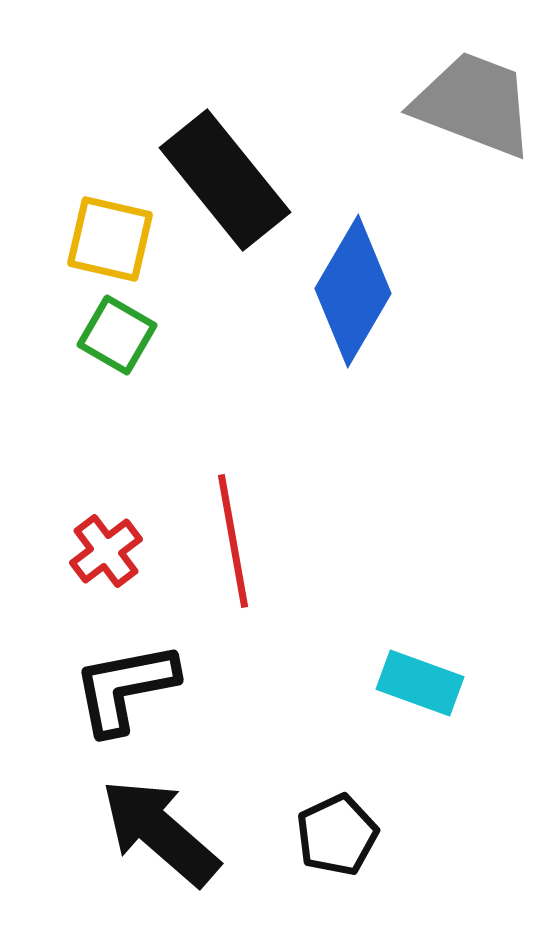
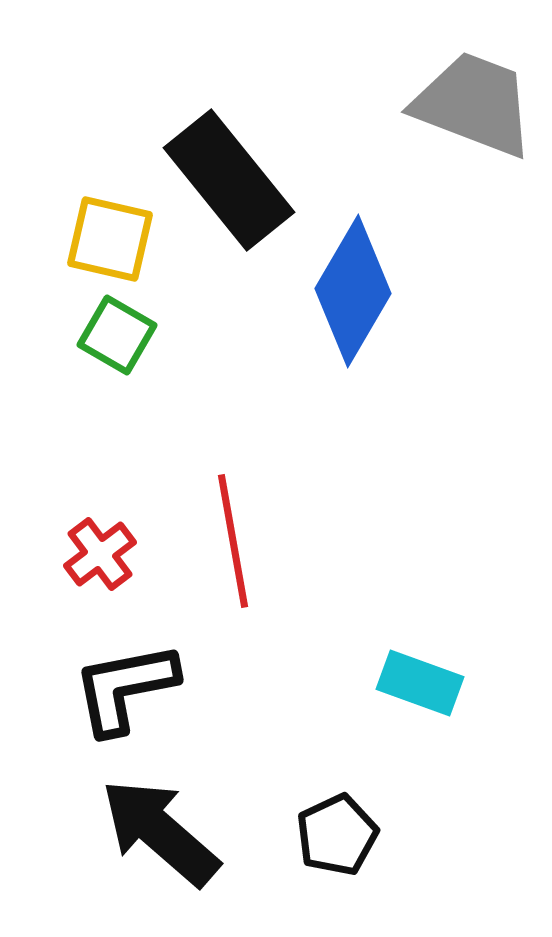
black rectangle: moved 4 px right
red cross: moved 6 px left, 3 px down
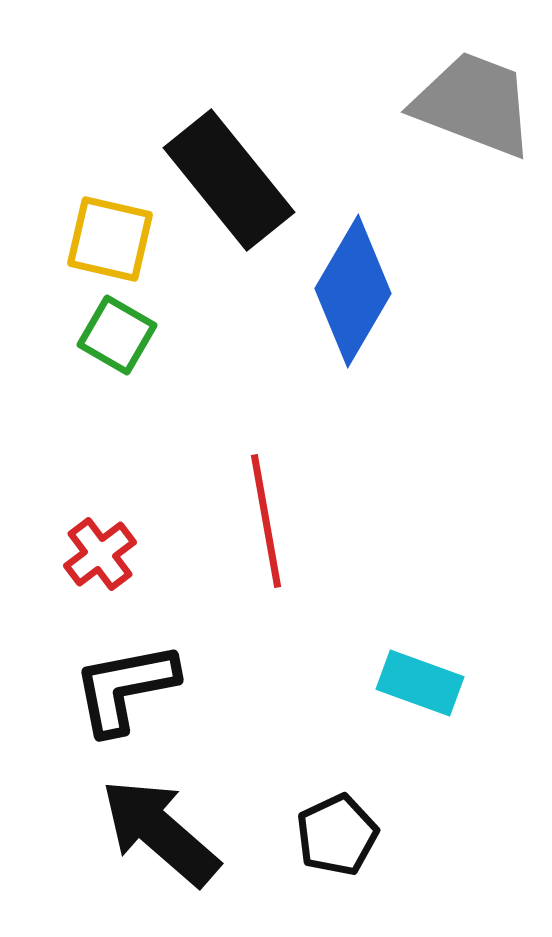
red line: moved 33 px right, 20 px up
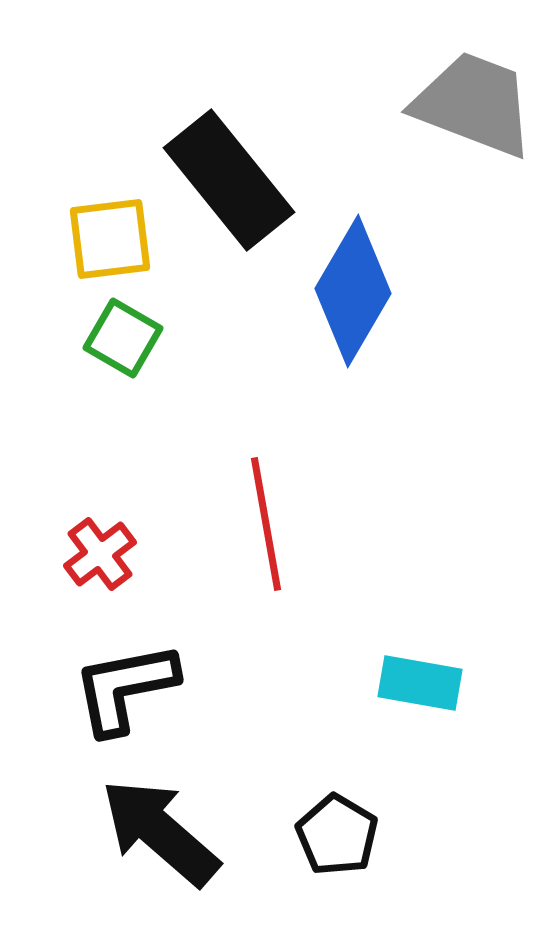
yellow square: rotated 20 degrees counterclockwise
green square: moved 6 px right, 3 px down
red line: moved 3 px down
cyan rectangle: rotated 10 degrees counterclockwise
black pentagon: rotated 16 degrees counterclockwise
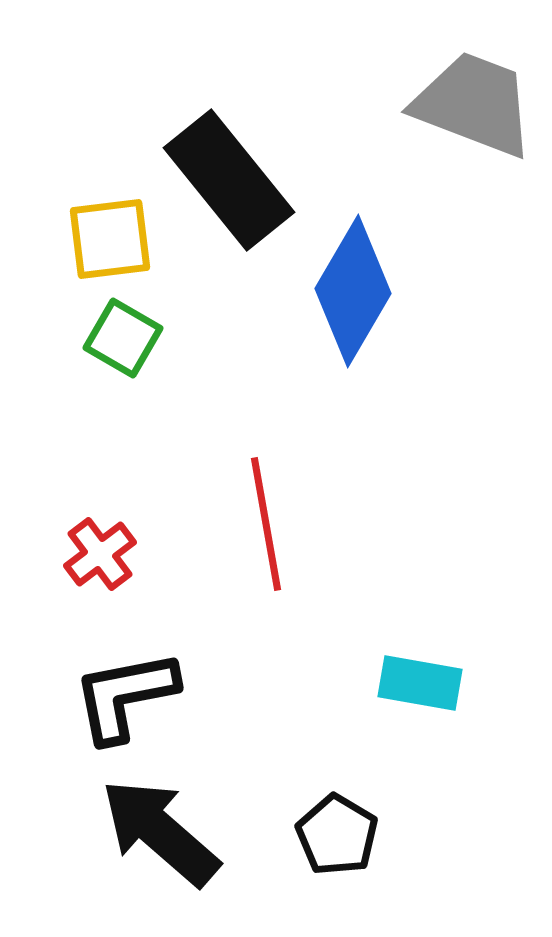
black L-shape: moved 8 px down
